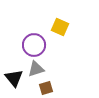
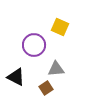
gray triangle: moved 20 px right; rotated 12 degrees clockwise
black triangle: moved 2 px right, 1 px up; rotated 24 degrees counterclockwise
brown square: rotated 16 degrees counterclockwise
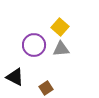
yellow square: rotated 18 degrees clockwise
gray triangle: moved 5 px right, 20 px up
black triangle: moved 1 px left
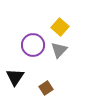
purple circle: moved 1 px left
gray triangle: moved 2 px left, 1 px down; rotated 42 degrees counterclockwise
black triangle: rotated 36 degrees clockwise
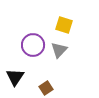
yellow square: moved 4 px right, 2 px up; rotated 24 degrees counterclockwise
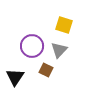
purple circle: moved 1 px left, 1 px down
brown square: moved 18 px up; rotated 32 degrees counterclockwise
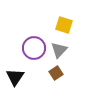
purple circle: moved 2 px right, 2 px down
brown square: moved 10 px right, 3 px down; rotated 32 degrees clockwise
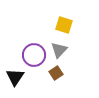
purple circle: moved 7 px down
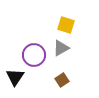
yellow square: moved 2 px right
gray triangle: moved 2 px right, 2 px up; rotated 18 degrees clockwise
brown square: moved 6 px right, 7 px down
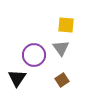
yellow square: rotated 12 degrees counterclockwise
gray triangle: rotated 36 degrees counterclockwise
black triangle: moved 2 px right, 1 px down
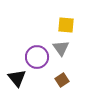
purple circle: moved 3 px right, 2 px down
black triangle: rotated 12 degrees counterclockwise
